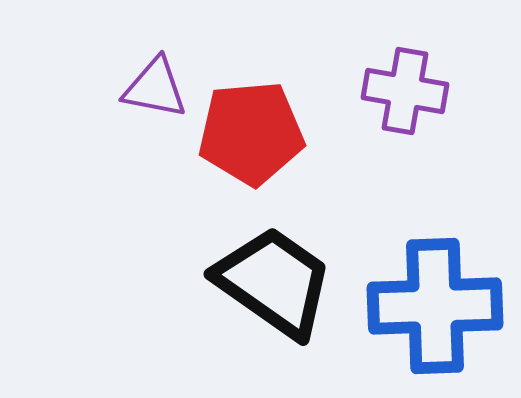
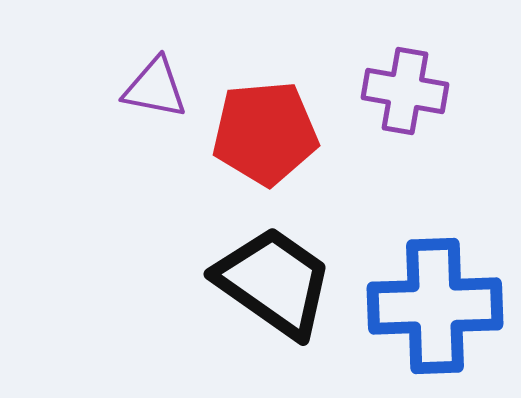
red pentagon: moved 14 px right
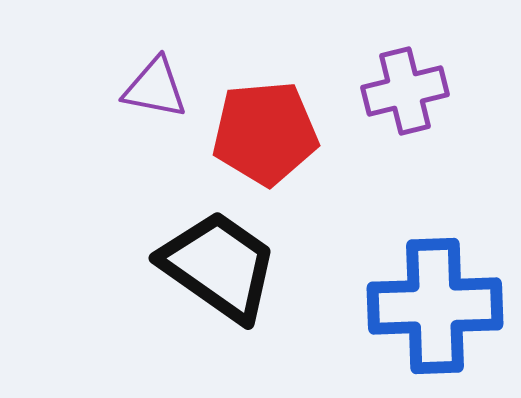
purple cross: rotated 24 degrees counterclockwise
black trapezoid: moved 55 px left, 16 px up
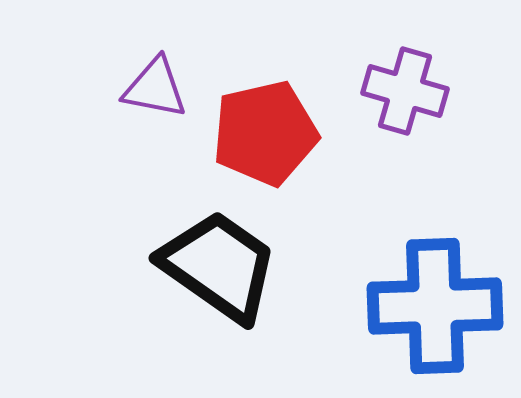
purple cross: rotated 30 degrees clockwise
red pentagon: rotated 8 degrees counterclockwise
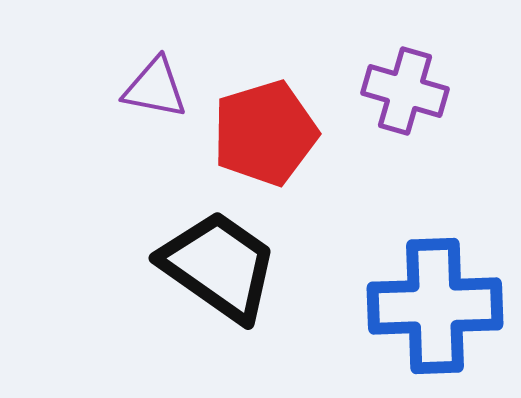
red pentagon: rotated 4 degrees counterclockwise
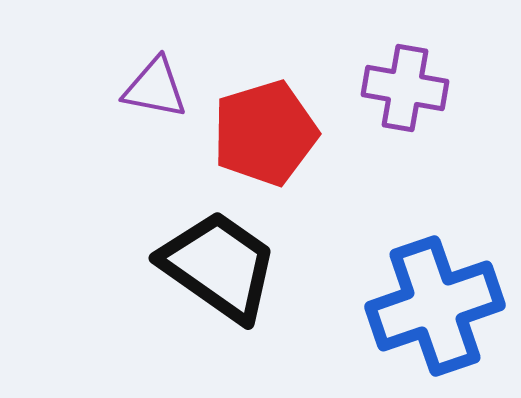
purple cross: moved 3 px up; rotated 6 degrees counterclockwise
blue cross: rotated 17 degrees counterclockwise
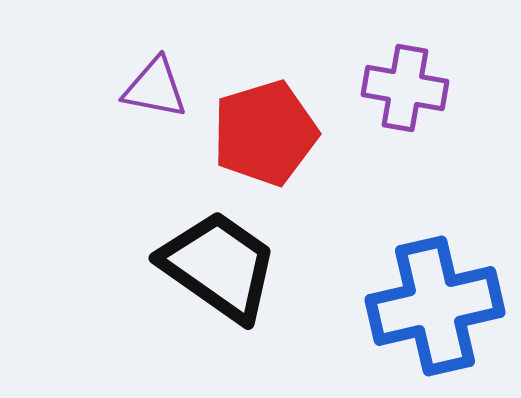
blue cross: rotated 6 degrees clockwise
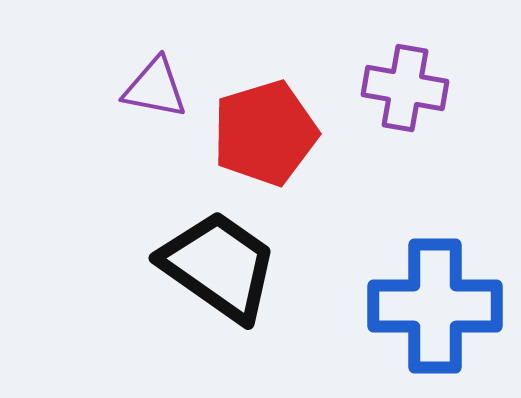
blue cross: rotated 13 degrees clockwise
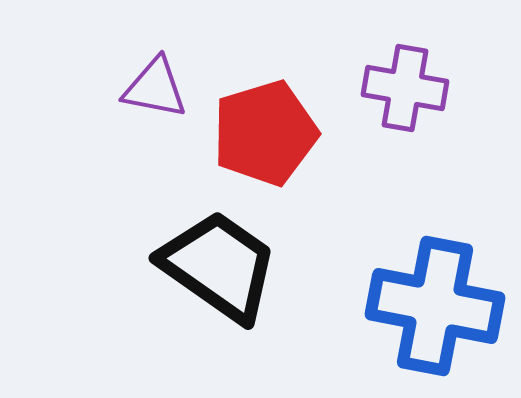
blue cross: rotated 11 degrees clockwise
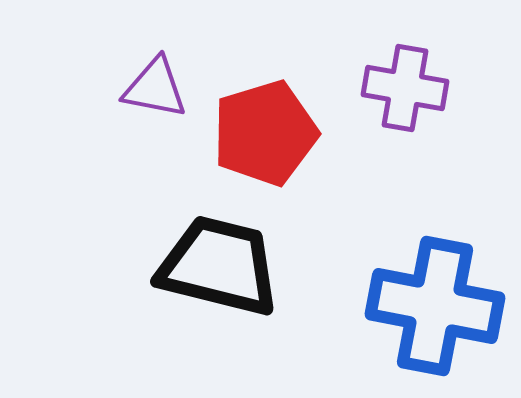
black trapezoid: rotated 21 degrees counterclockwise
